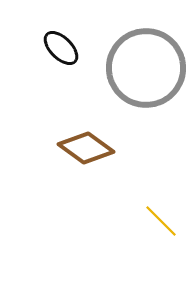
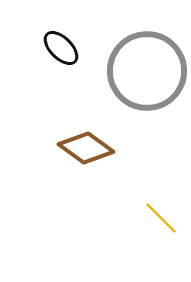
gray circle: moved 1 px right, 3 px down
yellow line: moved 3 px up
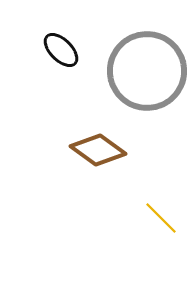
black ellipse: moved 2 px down
brown diamond: moved 12 px right, 2 px down
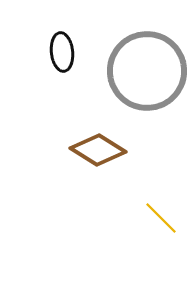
black ellipse: moved 1 px right, 2 px down; rotated 39 degrees clockwise
brown diamond: rotated 4 degrees counterclockwise
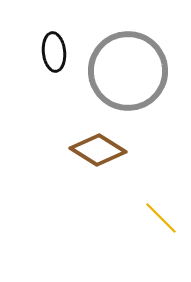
black ellipse: moved 8 px left
gray circle: moved 19 px left
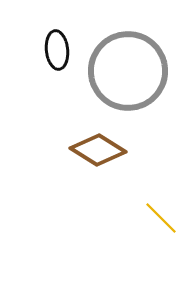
black ellipse: moved 3 px right, 2 px up
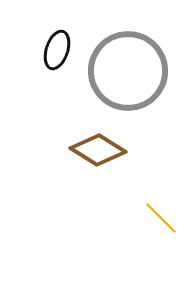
black ellipse: rotated 24 degrees clockwise
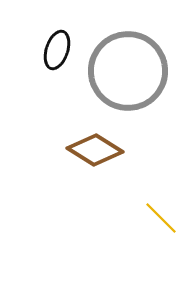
brown diamond: moved 3 px left
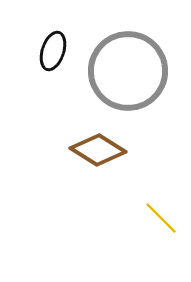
black ellipse: moved 4 px left, 1 px down
brown diamond: moved 3 px right
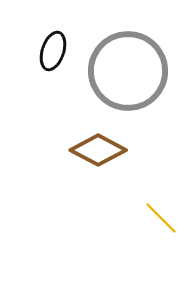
brown diamond: rotated 4 degrees counterclockwise
